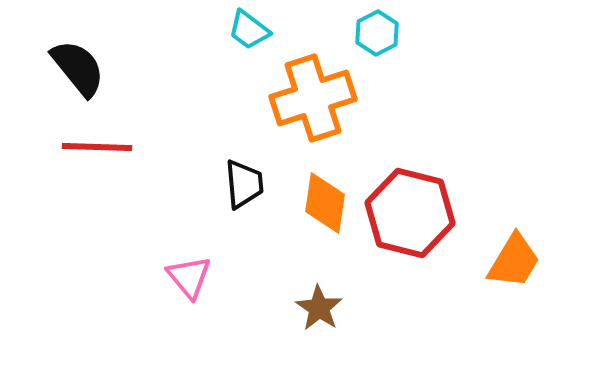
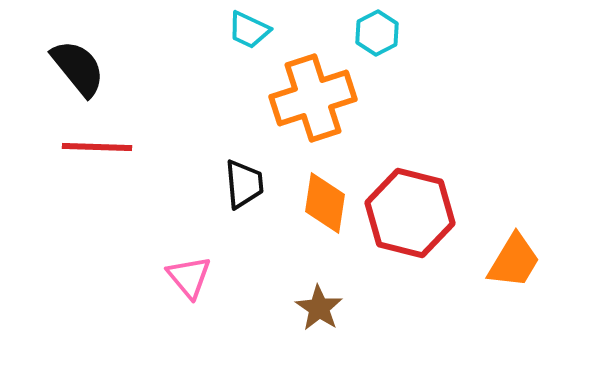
cyan trapezoid: rotated 12 degrees counterclockwise
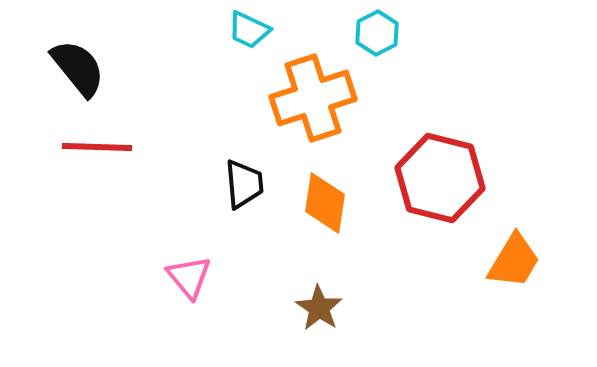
red hexagon: moved 30 px right, 35 px up
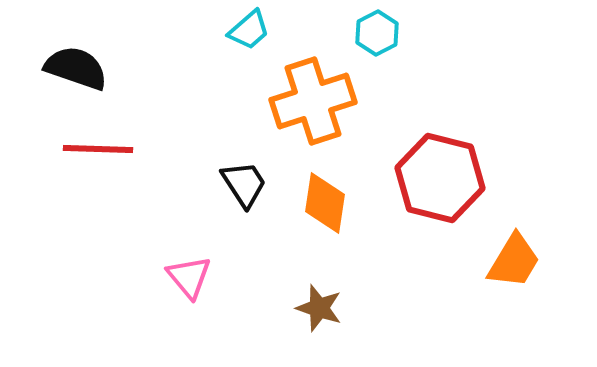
cyan trapezoid: rotated 66 degrees counterclockwise
black semicircle: moved 2 px left; rotated 32 degrees counterclockwise
orange cross: moved 3 px down
red line: moved 1 px right, 2 px down
black trapezoid: rotated 28 degrees counterclockwise
brown star: rotated 15 degrees counterclockwise
